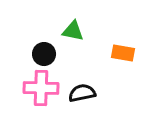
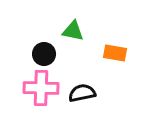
orange rectangle: moved 8 px left
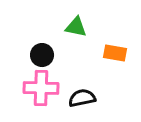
green triangle: moved 3 px right, 4 px up
black circle: moved 2 px left, 1 px down
black semicircle: moved 5 px down
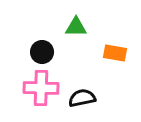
green triangle: rotated 10 degrees counterclockwise
black circle: moved 3 px up
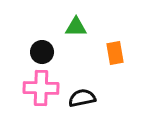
orange rectangle: rotated 70 degrees clockwise
